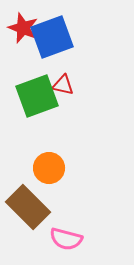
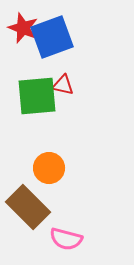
green square: rotated 15 degrees clockwise
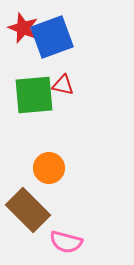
green square: moved 3 px left, 1 px up
brown rectangle: moved 3 px down
pink semicircle: moved 3 px down
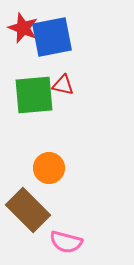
blue square: rotated 9 degrees clockwise
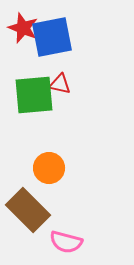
red triangle: moved 3 px left, 1 px up
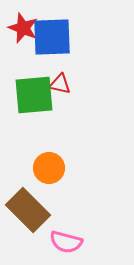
blue square: rotated 9 degrees clockwise
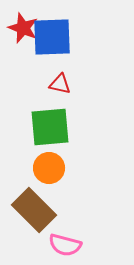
green square: moved 16 px right, 32 px down
brown rectangle: moved 6 px right
pink semicircle: moved 1 px left, 3 px down
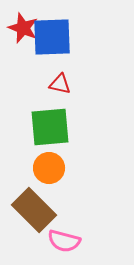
pink semicircle: moved 1 px left, 4 px up
